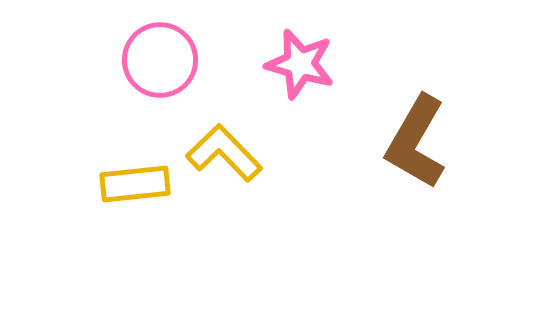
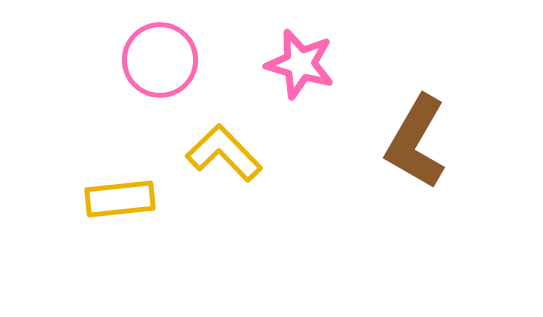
yellow rectangle: moved 15 px left, 15 px down
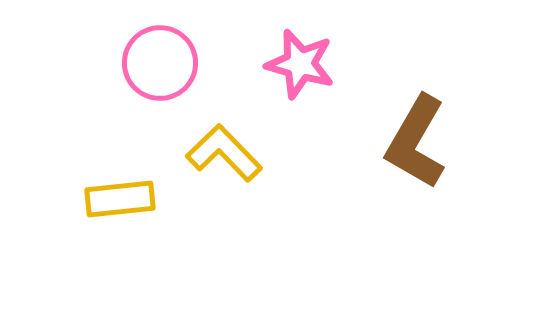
pink circle: moved 3 px down
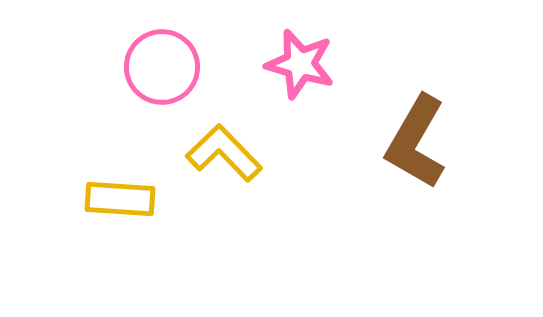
pink circle: moved 2 px right, 4 px down
yellow rectangle: rotated 10 degrees clockwise
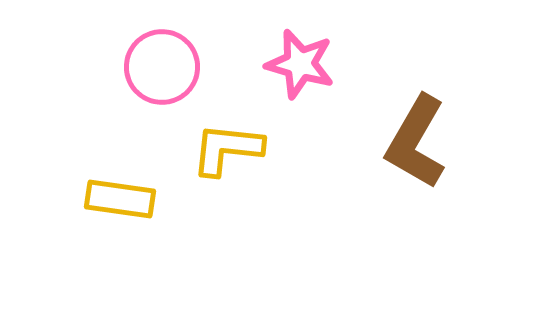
yellow L-shape: moved 3 px right, 4 px up; rotated 40 degrees counterclockwise
yellow rectangle: rotated 4 degrees clockwise
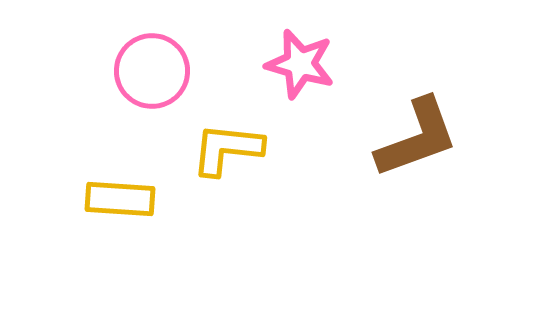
pink circle: moved 10 px left, 4 px down
brown L-shape: moved 1 px right, 4 px up; rotated 140 degrees counterclockwise
yellow rectangle: rotated 4 degrees counterclockwise
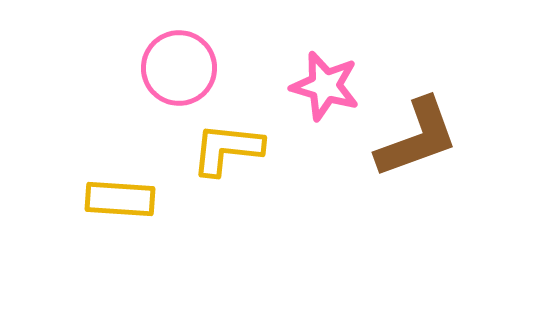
pink star: moved 25 px right, 22 px down
pink circle: moved 27 px right, 3 px up
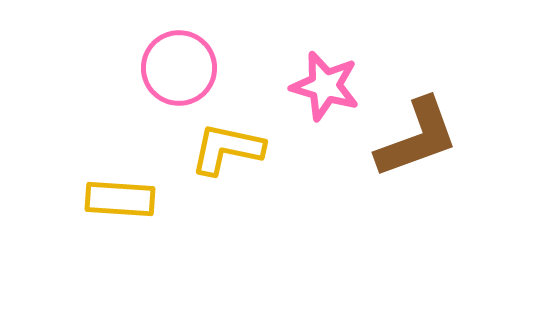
yellow L-shape: rotated 6 degrees clockwise
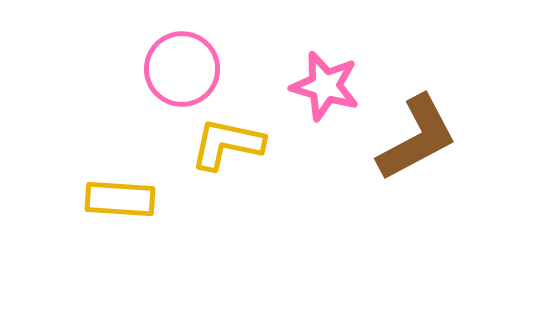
pink circle: moved 3 px right, 1 px down
brown L-shape: rotated 8 degrees counterclockwise
yellow L-shape: moved 5 px up
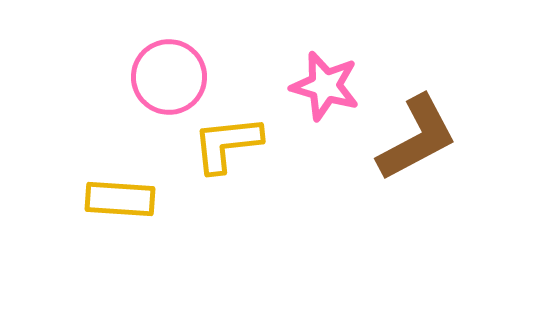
pink circle: moved 13 px left, 8 px down
yellow L-shape: rotated 18 degrees counterclockwise
